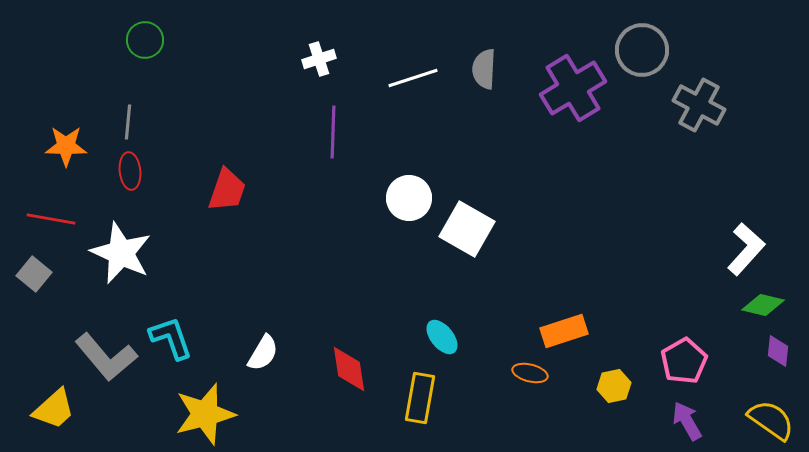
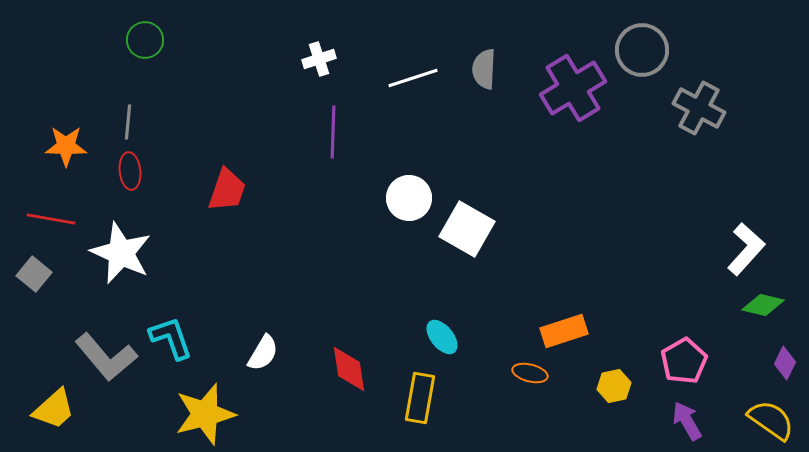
gray cross: moved 3 px down
purple diamond: moved 7 px right, 12 px down; rotated 20 degrees clockwise
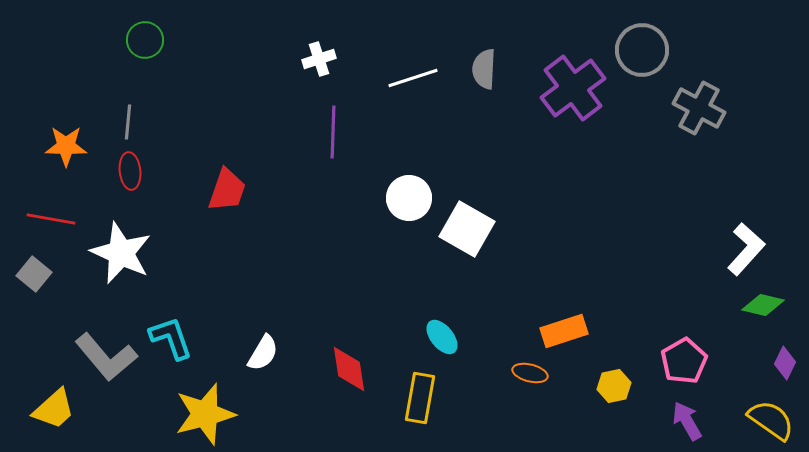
purple cross: rotated 6 degrees counterclockwise
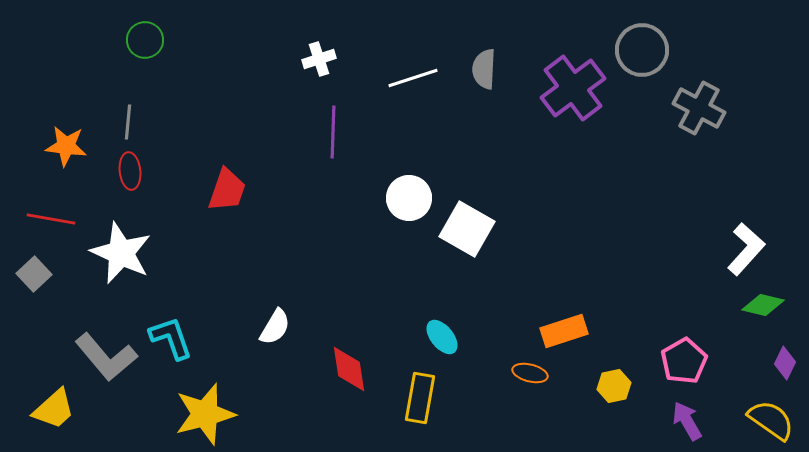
orange star: rotated 6 degrees clockwise
gray square: rotated 8 degrees clockwise
white semicircle: moved 12 px right, 26 px up
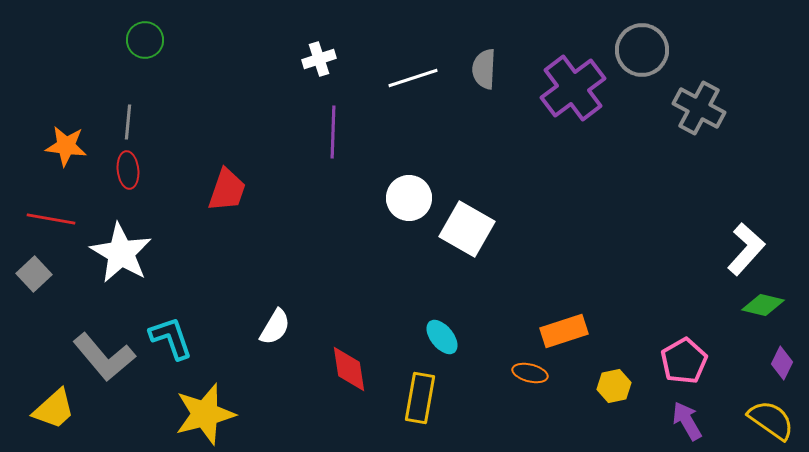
red ellipse: moved 2 px left, 1 px up
white star: rotated 6 degrees clockwise
gray L-shape: moved 2 px left
purple diamond: moved 3 px left
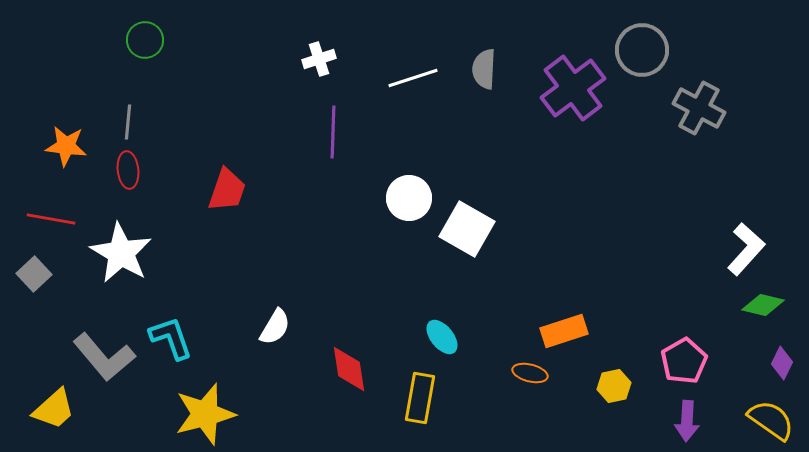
purple arrow: rotated 147 degrees counterclockwise
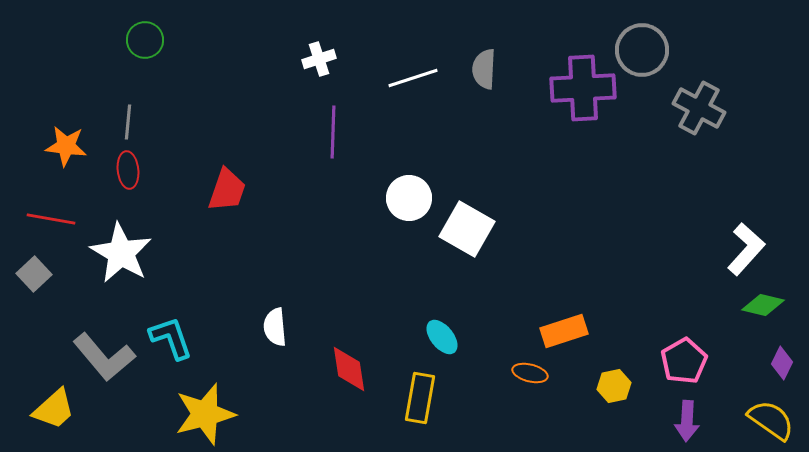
purple cross: moved 10 px right; rotated 34 degrees clockwise
white semicircle: rotated 144 degrees clockwise
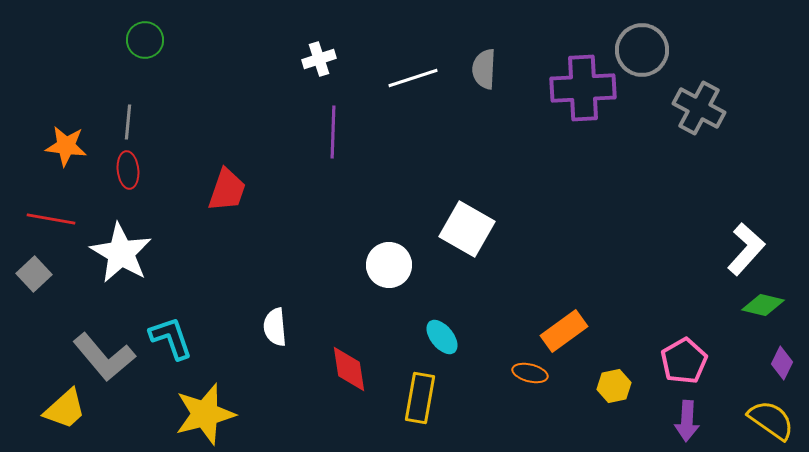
white circle: moved 20 px left, 67 px down
orange rectangle: rotated 18 degrees counterclockwise
yellow trapezoid: moved 11 px right
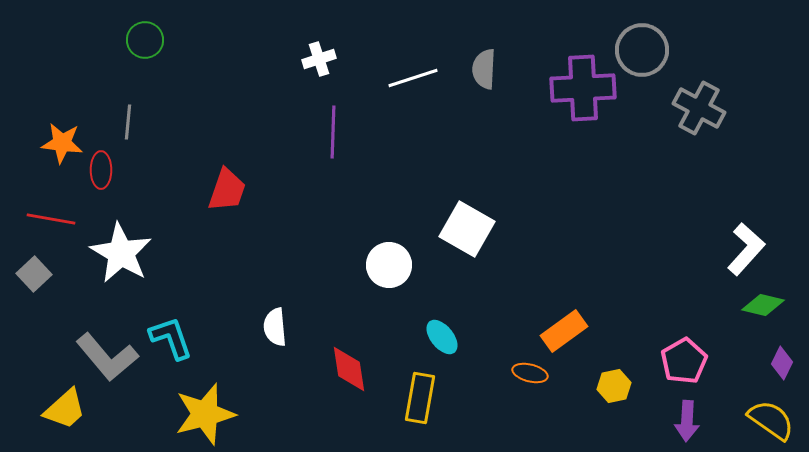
orange star: moved 4 px left, 3 px up
red ellipse: moved 27 px left; rotated 6 degrees clockwise
gray L-shape: moved 3 px right
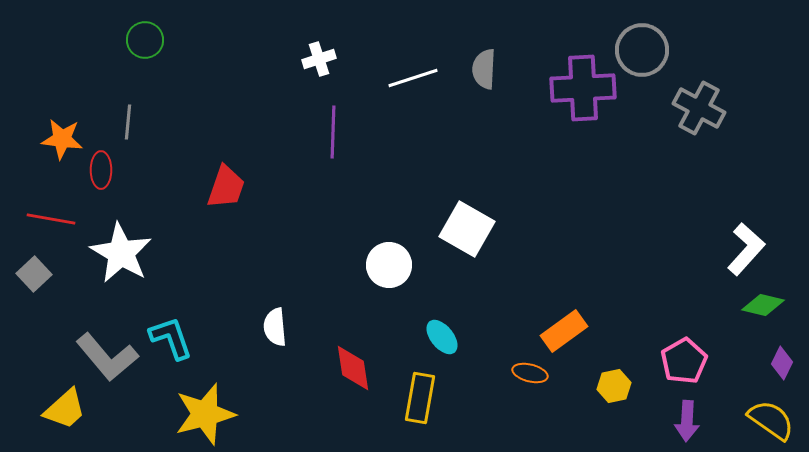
orange star: moved 4 px up
red trapezoid: moved 1 px left, 3 px up
red diamond: moved 4 px right, 1 px up
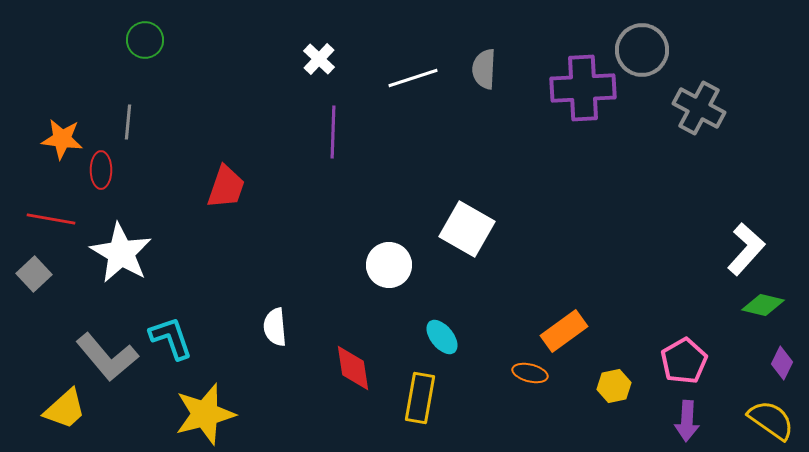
white cross: rotated 28 degrees counterclockwise
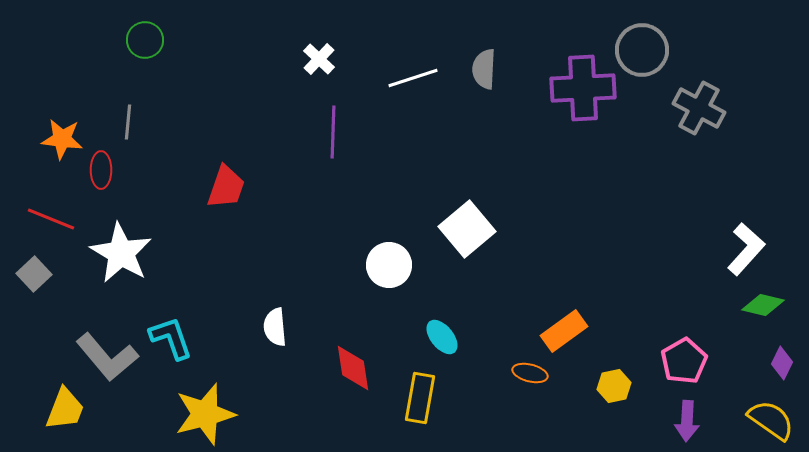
red line: rotated 12 degrees clockwise
white square: rotated 20 degrees clockwise
yellow trapezoid: rotated 27 degrees counterclockwise
